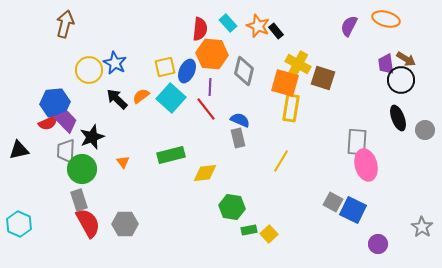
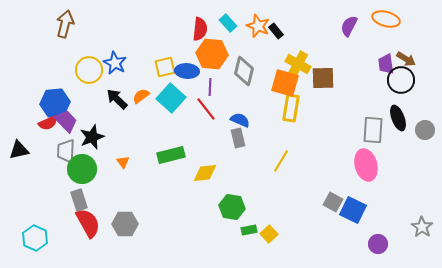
blue ellipse at (187, 71): rotated 70 degrees clockwise
brown square at (323, 78): rotated 20 degrees counterclockwise
gray rectangle at (357, 142): moved 16 px right, 12 px up
cyan hexagon at (19, 224): moved 16 px right, 14 px down
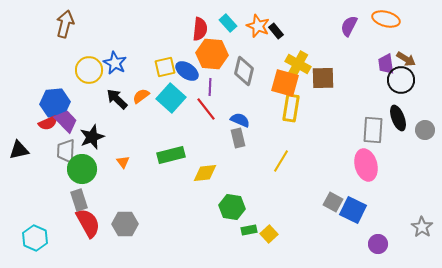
blue ellipse at (187, 71): rotated 30 degrees clockwise
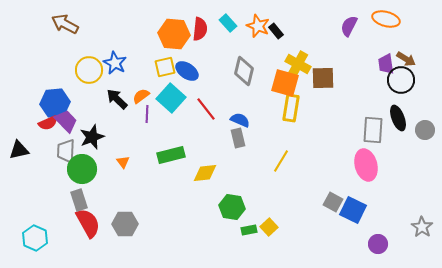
brown arrow at (65, 24): rotated 76 degrees counterclockwise
orange hexagon at (212, 54): moved 38 px left, 20 px up
purple line at (210, 87): moved 63 px left, 27 px down
yellow square at (269, 234): moved 7 px up
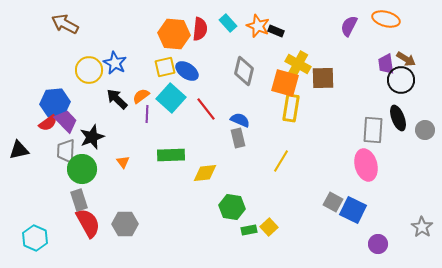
black rectangle at (276, 31): rotated 28 degrees counterclockwise
red semicircle at (48, 123): rotated 12 degrees counterclockwise
green rectangle at (171, 155): rotated 12 degrees clockwise
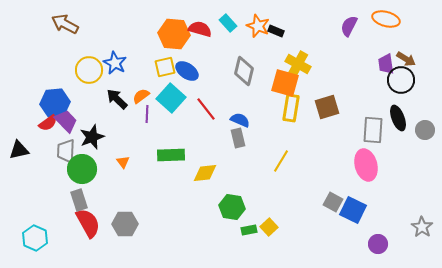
red semicircle at (200, 29): rotated 80 degrees counterclockwise
brown square at (323, 78): moved 4 px right, 29 px down; rotated 15 degrees counterclockwise
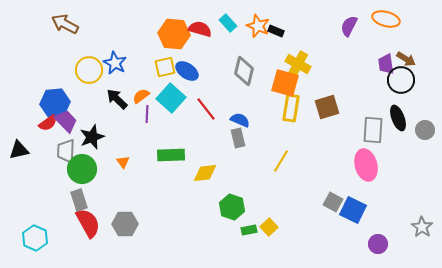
green hexagon at (232, 207): rotated 10 degrees clockwise
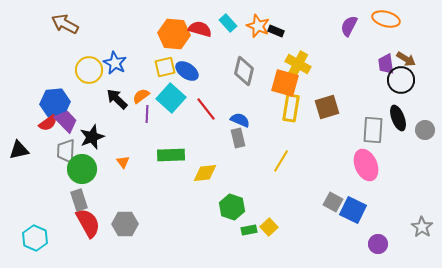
pink ellipse at (366, 165): rotated 8 degrees counterclockwise
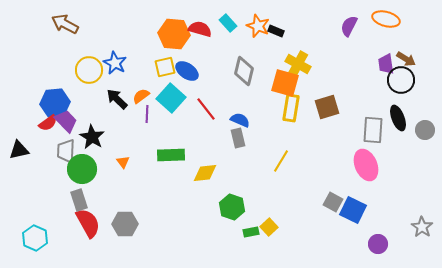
black star at (92, 137): rotated 20 degrees counterclockwise
green rectangle at (249, 230): moved 2 px right, 2 px down
